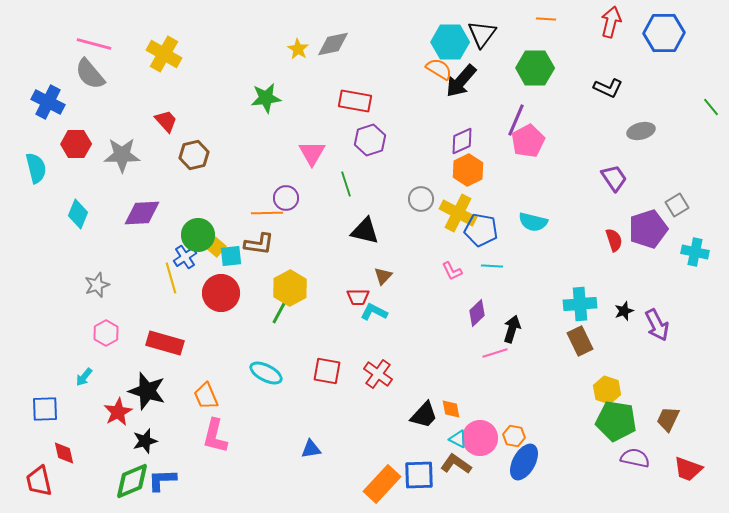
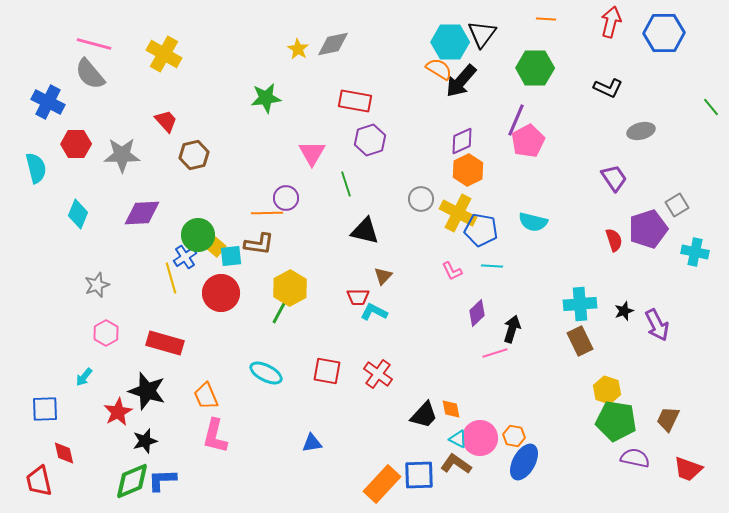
blue triangle at (311, 449): moved 1 px right, 6 px up
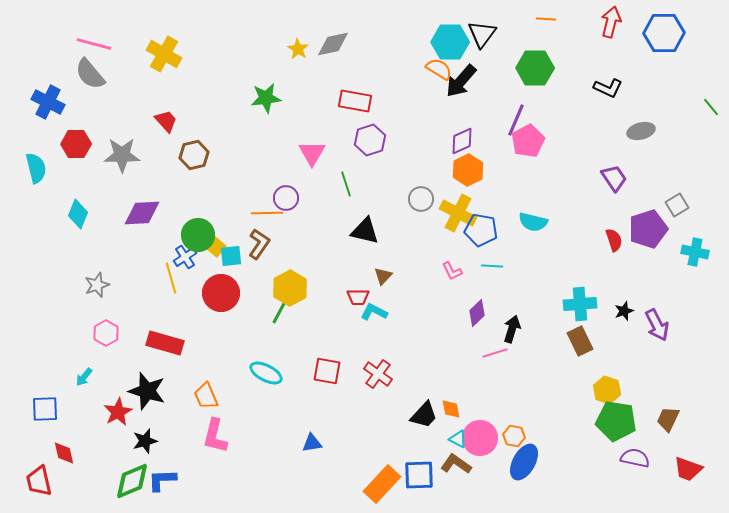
brown L-shape at (259, 244): rotated 64 degrees counterclockwise
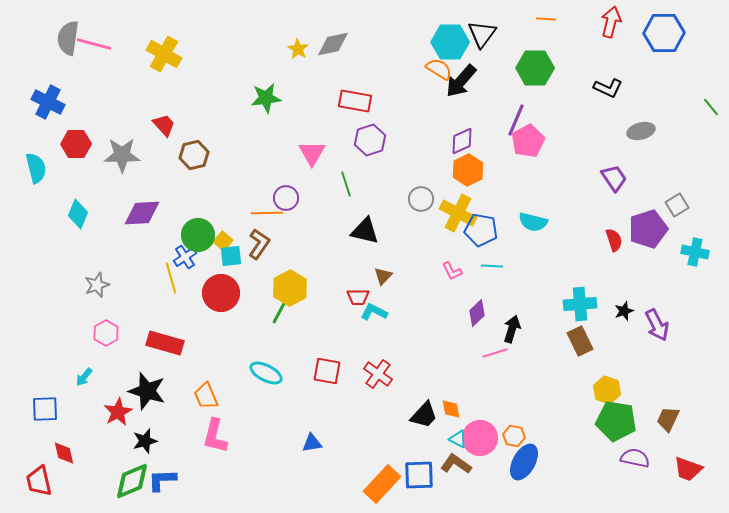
gray semicircle at (90, 74): moved 22 px left, 36 px up; rotated 48 degrees clockwise
red trapezoid at (166, 121): moved 2 px left, 4 px down
yellow square at (216, 247): moved 7 px right, 6 px up
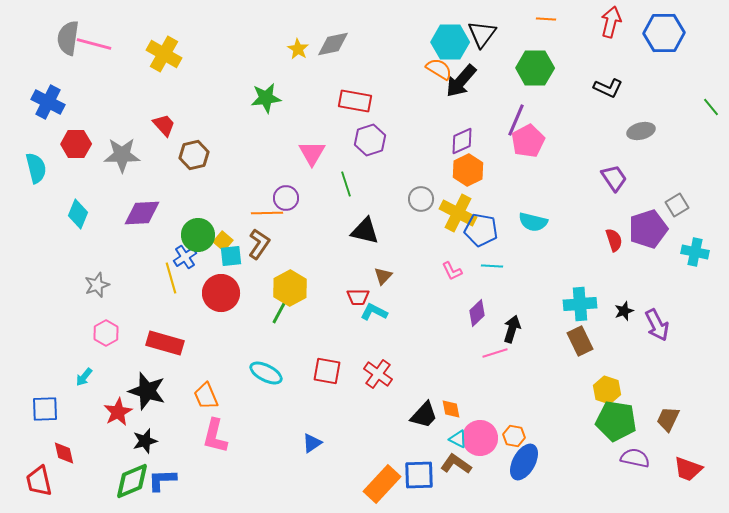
blue triangle at (312, 443): rotated 25 degrees counterclockwise
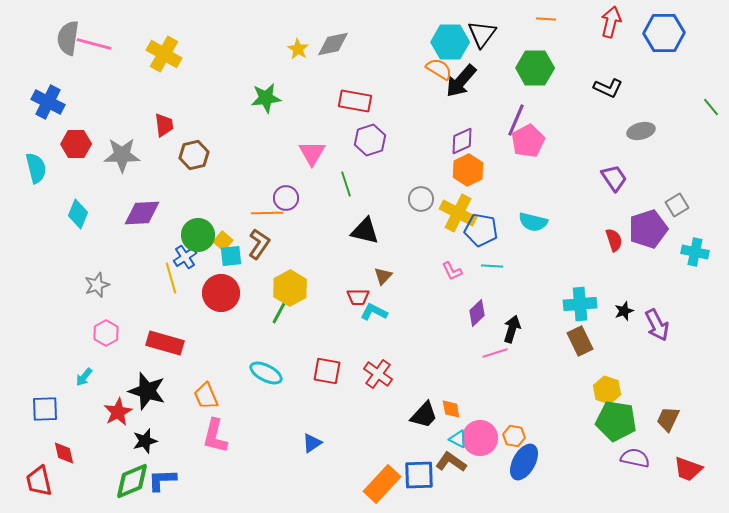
red trapezoid at (164, 125): rotated 35 degrees clockwise
brown L-shape at (456, 464): moved 5 px left, 2 px up
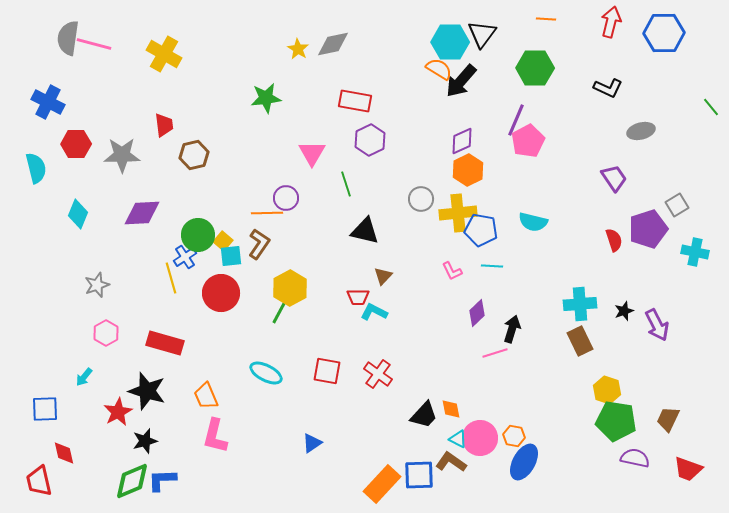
purple hexagon at (370, 140): rotated 8 degrees counterclockwise
yellow cross at (458, 213): rotated 33 degrees counterclockwise
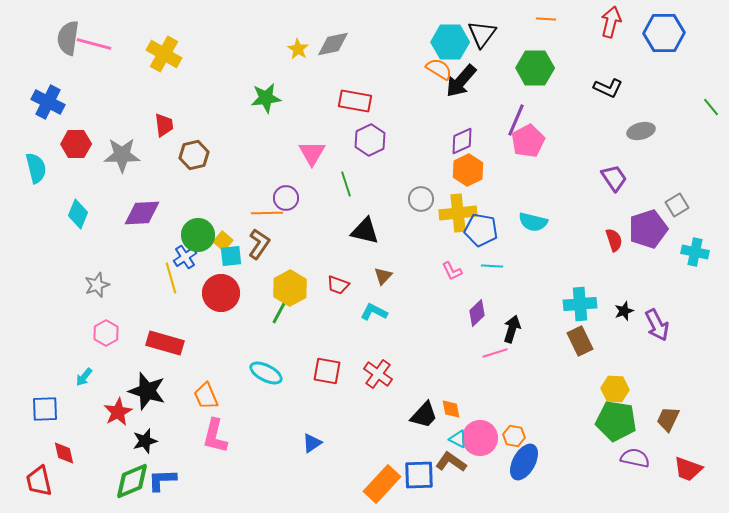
red trapezoid at (358, 297): moved 20 px left, 12 px up; rotated 20 degrees clockwise
yellow hexagon at (607, 390): moved 8 px right, 1 px up; rotated 16 degrees counterclockwise
